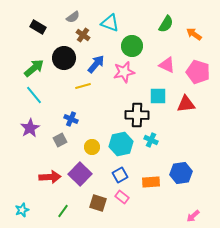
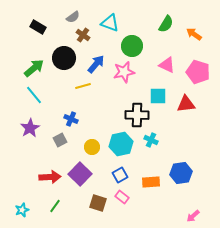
green line: moved 8 px left, 5 px up
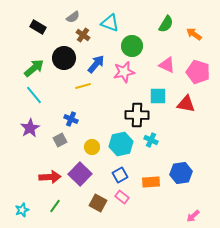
red triangle: rotated 18 degrees clockwise
brown square: rotated 12 degrees clockwise
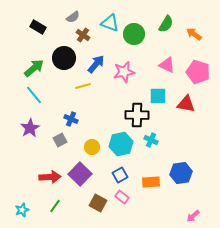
green circle: moved 2 px right, 12 px up
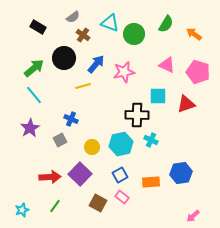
red triangle: rotated 30 degrees counterclockwise
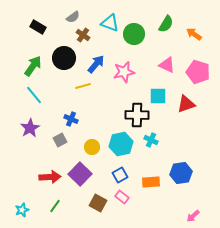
green arrow: moved 1 px left, 2 px up; rotated 15 degrees counterclockwise
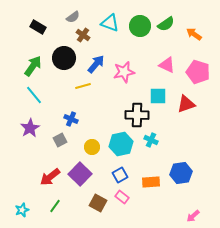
green semicircle: rotated 24 degrees clockwise
green circle: moved 6 px right, 8 px up
red arrow: rotated 145 degrees clockwise
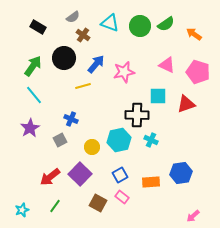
cyan hexagon: moved 2 px left, 4 px up
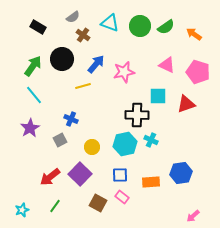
green semicircle: moved 3 px down
black circle: moved 2 px left, 1 px down
cyan hexagon: moved 6 px right, 4 px down
blue square: rotated 28 degrees clockwise
